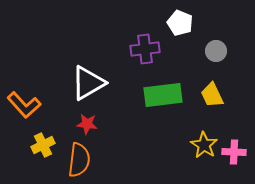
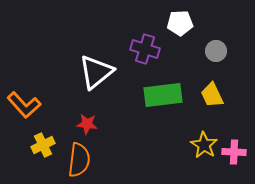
white pentagon: rotated 25 degrees counterclockwise
purple cross: rotated 24 degrees clockwise
white triangle: moved 8 px right, 11 px up; rotated 9 degrees counterclockwise
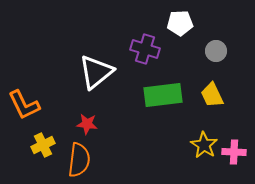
orange L-shape: rotated 16 degrees clockwise
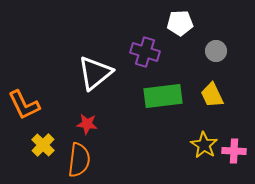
purple cross: moved 3 px down
white triangle: moved 1 px left, 1 px down
green rectangle: moved 1 px down
yellow cross: rotated 20 degrees counterclockwise
pink cross: moved 1 px up
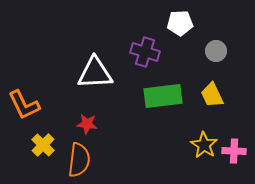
white triangle: rotated 36 degrees clockwise
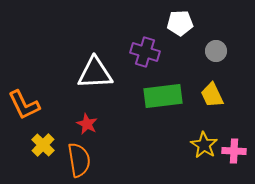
red star: rotated 20 degrees clockwise
orange semicircle: rotated 16 degrees counterclockwise
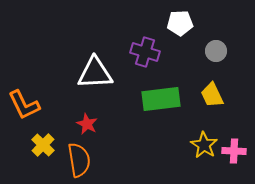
green rectangle: moved 2 px left, 3 px down
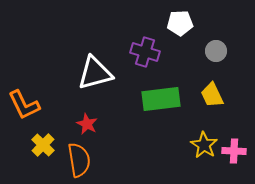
white triangle: rotated 12 degrees counterclockwise
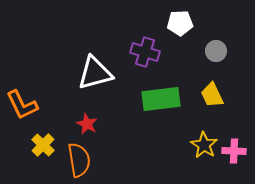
orange L-shape: moved 2 px left
